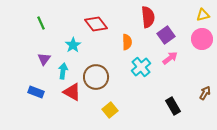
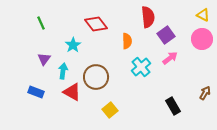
yellow triangle: rotated 40 degrees clockwise
orange semicircle: moved 1 px up
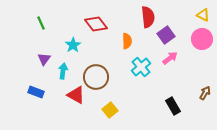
red triangle: moved 4 px right, 3 px down
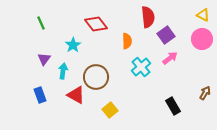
blue rectangle: moved 4 px right, 3 px down; rotated 49 degrees clockwise
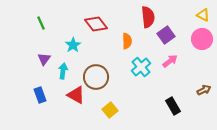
pink arrow: moved 3 px down
brown arrow: moved 1 px left, 3 px up; rotated 32 degrees clockwise
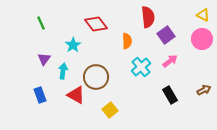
black rectangle: moved 3 px left, 11 px up
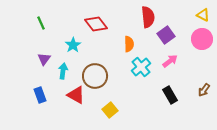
orange semicircle: moved 2 px right, 3 px down
brown circle: moved 1 px left, 1 px up
brown arrow: rotated 152 degrees clockwise
